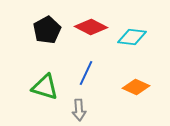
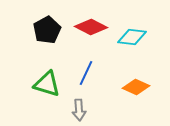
green triangle: moved 2 px right, 3 px up
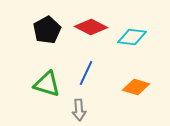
orange diamond: rotated 8 degrees counterclockwise
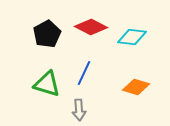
black pentagon: moved 4 px down
blue line: moved 2 px left
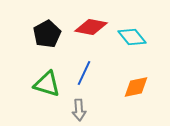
red diamond: rotated 16 degrees counterclockwise
cyan diamond: rotated 44 degrees clockwise
orange diamond: rotated 28 degrees counterclockwise
